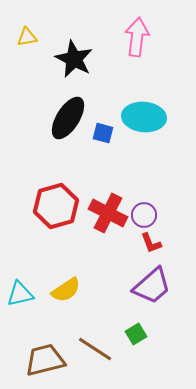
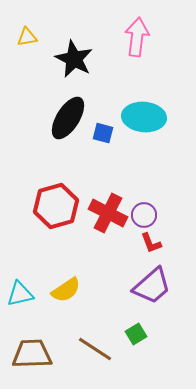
brown trapezoid: moved 13 px left, 6 px up; rotated 12 degrees clockwise
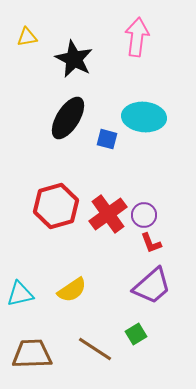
blue square: moved 4 px right, 6 px down
red cross: moved 1 px down; rotated 27 degrees clockwise
yellow semicircle: moved 6 px right
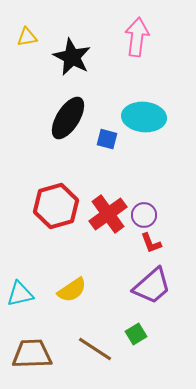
black star: moved 2 px left, 2 px up
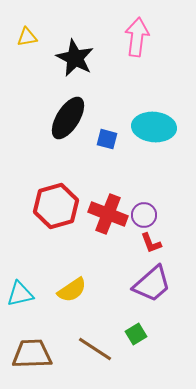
black star: moved 3 px right, 1 px down
cyan ellipse: moved 10 px right, 10 px down
red cross: rotated 33 degrees counterclockwise
purple trapezoid: moved 2 px up
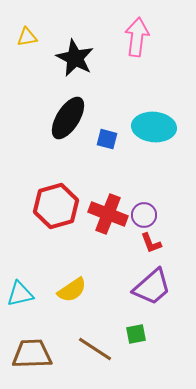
purple trapezoid: moved 3 px down
green square: rotated 20 degrees clockwise
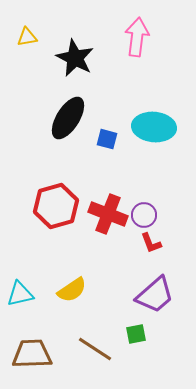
purple trapezoid: moved 3 px right, 8 px down
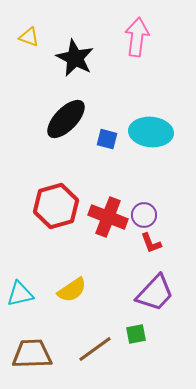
yellow triangle: moved 2 px right; rotated 30 degrees clockwise
black ellipse: moved 2 px left, 1 px down; rotated 12 degrees clockwise
cyan ellipse: moved 3 px left, 5 px down
red cross: moved 3 px down
purple trapezoid: moved 2 px up; rotated 6 degrees counterclockwise
brown line: rotated 69 degrees counterclockwise
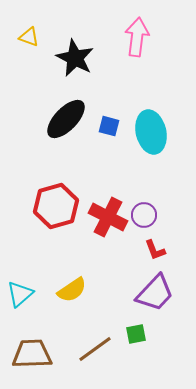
cyan ellipse: rotated 72 degrees clockwise
blue square: moved 2 px right, 13 px up
red cross: rotated 6 degrees clockwise
red L-shape: moved 4 px right, 7 px down
cyan triangle: rotated 28 degrees counterclockwise
